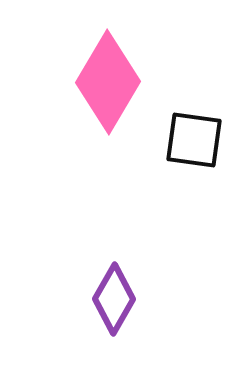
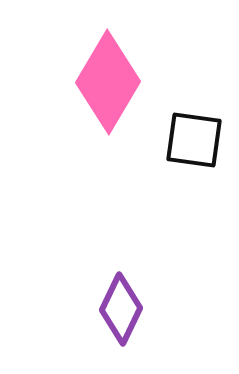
purple diamond: moved 7 px right, 10 px down; rotated 4 degrees counterclockwise
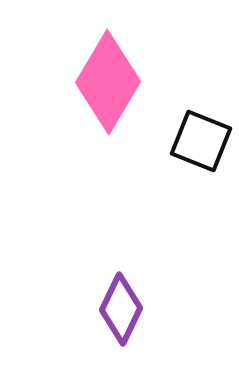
black square: moved 7 px right, 1 px down; rotated 14 degrees clockwise
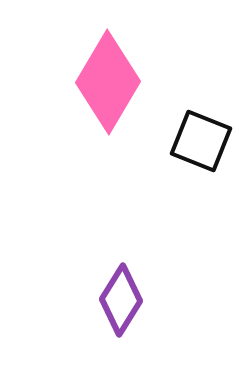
purple diamond: moved 9 px up; rotated 6 degrees clockwise
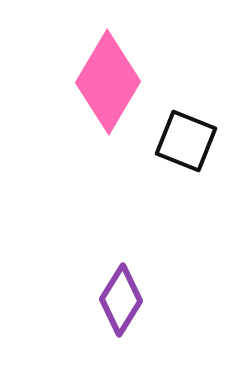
black square: moved 15 px left
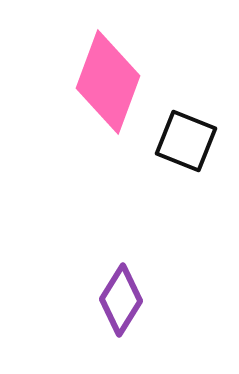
pink diamond: rotated 10 degrees counterclockwise
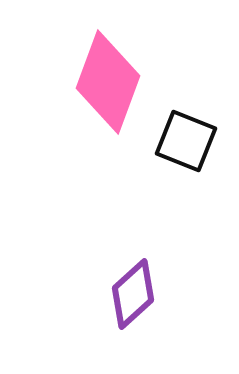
purple diamond: moved 12 px right, 6 px up; rotated 16 degrees clockwise
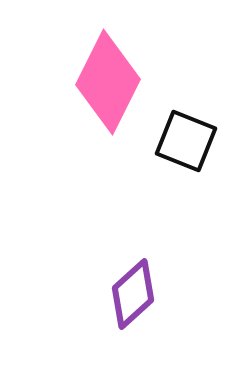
pink diamond: rotated 6 degrees clockwise
